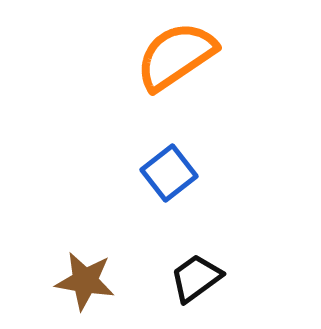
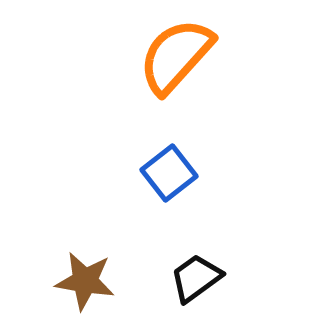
orange semicircle: rotated 14 degrees counterclockwise
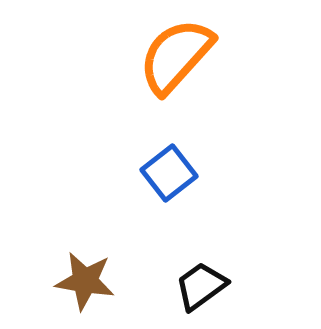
black trapezoid: moved 5 px right, 8 px down
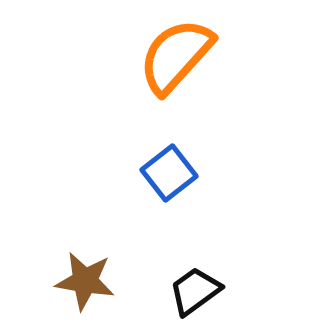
black trapezoid: moved 6 px left, 5 px down
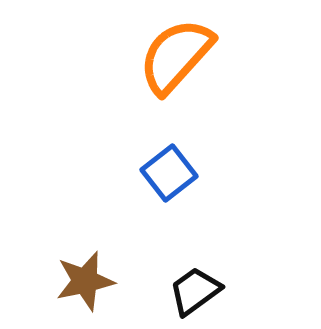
brown star: rotated 22 degrees counterclockwise
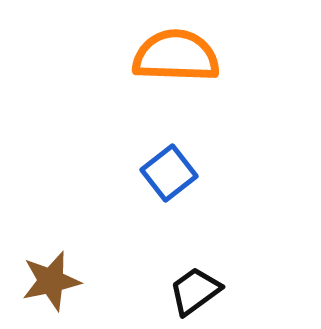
orange semicircle: rotated 50 degrees clockwise
brown star: moved 34 px left
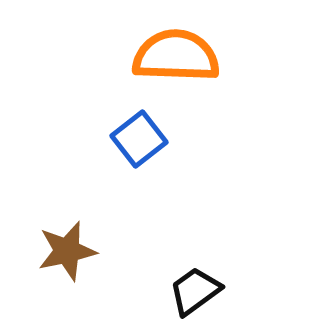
blue square: moved 30 px left, 34 px up
brown star: moved 16 px right, 30 px up
